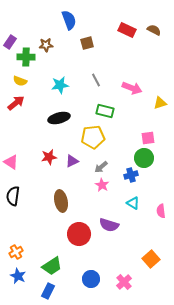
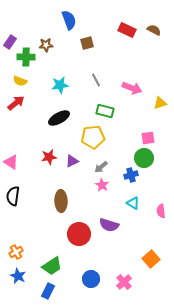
black ellipse: rotated 15 degrees counterclockwise
brown ellipse: rotated 10 degrees clockwise
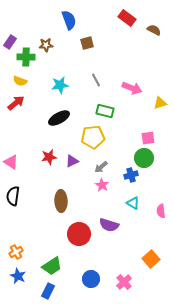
red rectangle: moved 12 px up; rotated 12 degrees clockwise
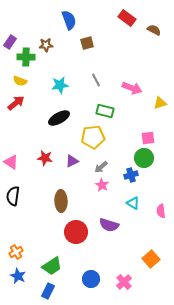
red star: moved 4 px left, 1 px down; rotated 21 degrees clockwise
red circle: moved 3 px left, 2 px up
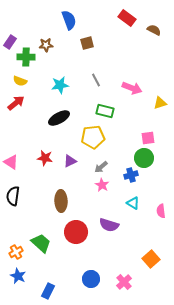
purple triangle: moved 2 px left
green trapezoid: moved 11 px left, 23 px up; rotated 105 degrees counterclockwise
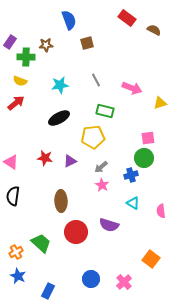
orange square: rotated 12 degrees counterclockwise
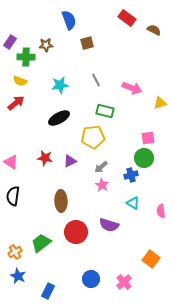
green trapezoid: rotated 80 degrees counterclockwise
orange cross: moved 1 px left
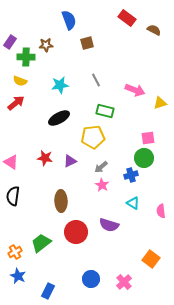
pink arrow: moved 3 px right, 2 px down
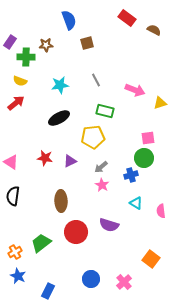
cyan triangle: moved 3 px right
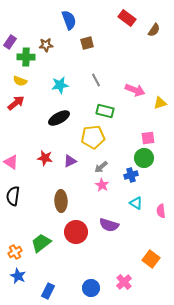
brown semicircle: rotated 96 degrees clockwise
blue circle: moved 9 px down
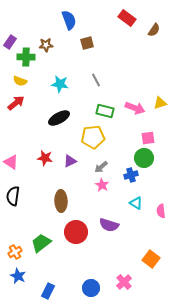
cyan star: moved 1 px up; rotated 18 degrees clockwise
pink arrow: moved 18 px down
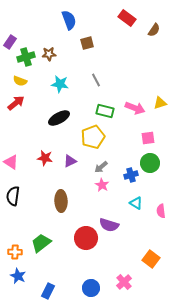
brown star: moved 3 px right, 9 px down
green cross: rotated 18 degrees counterclockwise
yellow pentagon: rotated 15 degrees counterclockwise
green circle: moved 6 px right, 5 px down
red circle: moved 10 px right, 6 px down
orange cross: rotated 32 degrees clockwise
